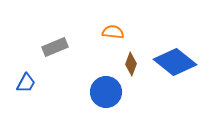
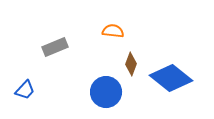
orange semicircle: moved 1 px up
blue diamond: moved 4 px left, 16 px down
blue trapezoid: moved 1 px left, 7 px down; rotated 15 degrees clockwise
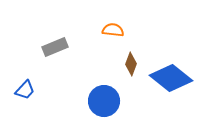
orange semicircle: moved 1 px up
blue circle: moved 2 px left, 9 px down
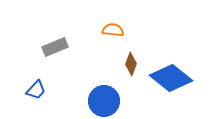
blue trapezoid: moved 11 px right
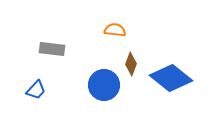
orange semicircle: moved 2 px right
gray rectangle: moved 3 px left, 2 px down; rotated 30 degrees clockwise
blue circle: moved 16 px up
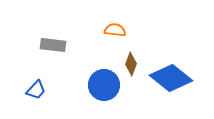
gray rectangle: moved 1 px right, 4 px up
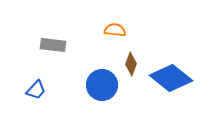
blue circle: moved 2 px left
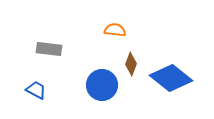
gray rectangle: moved 4 px left, 4 px down
blue trapezoid: rotated 105 degrees counterclockwise
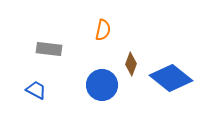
orange semicircle: moved 12 px left; rotated 95 degrees clockwise
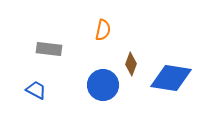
blue diamond: rotated 30 degrees counterclockwise
blue circle: moved 1 px right
